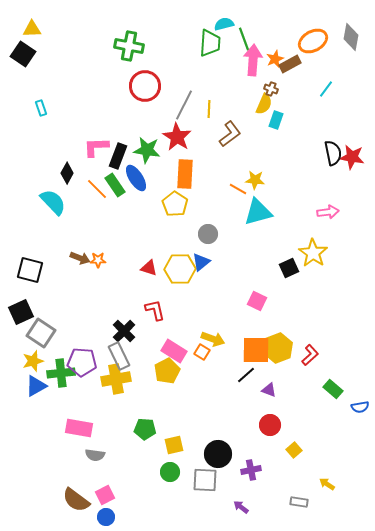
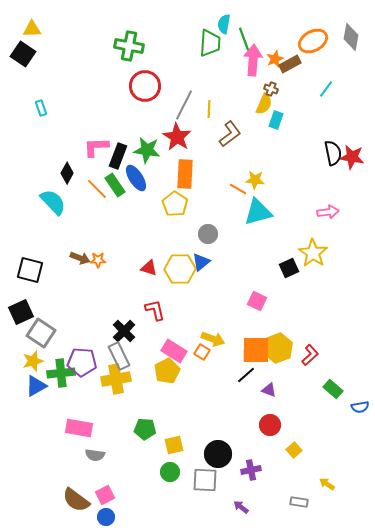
cyan semicircle at (224, 24): rotated 66 degrees counterclockwise
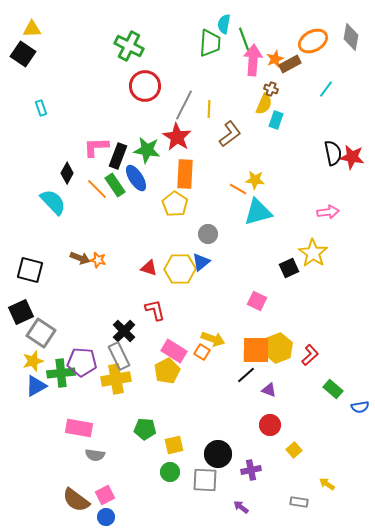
green cross at (129, 46): rotated 16 degrees clockwise
orange star at (98, 260): rotated 14 degrees clockwise
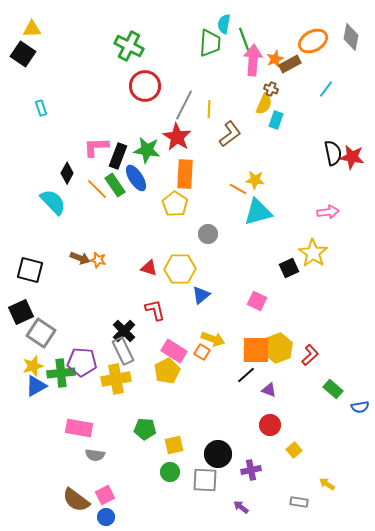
blue triangle at (201, 262): moved 33 px down
gray rectangle at (119, 356): moved 4 px right, 5 px up
yellow star at (33, 361): moved 5 px down
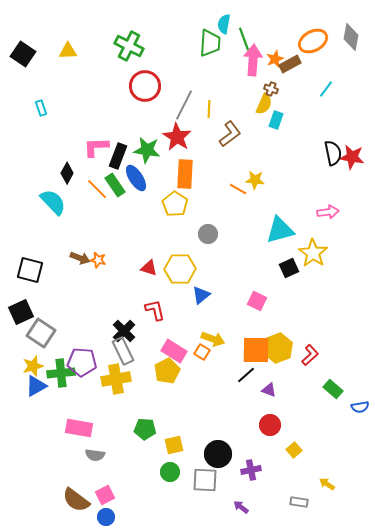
yellow triangle at (32, 29): moved 36 px right, 22 px down
cyan triangle at (258, 212): moved 22 px right, 18 px down
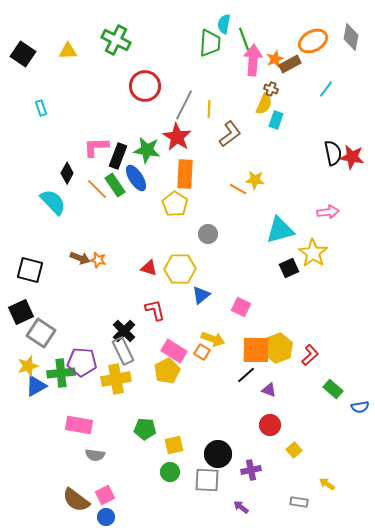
green cross at (129, 46): moved 13 px left, 6 px up
pink square at (257, 301): moved 16 px left, 6 px down
yellow star at (33, 366): moved 5 px left
pink rectangle at (79, 428): moved 3 px up
gray square at (205, 480): moved 2 px right
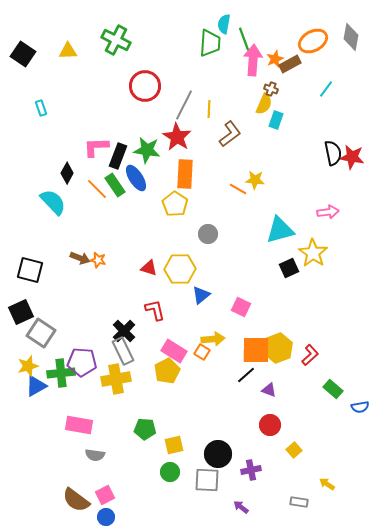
yellow arrow at (213, 339): rotated 25 degrees counterclockwise
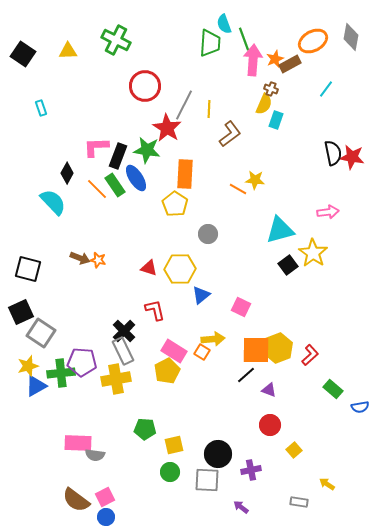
cyan semicircle at (224, 24): rotated 30 degrees counterclockwise
red star at (177, 137): moved 10 px left, 9 px up
black square at (289, 268): moved 1 px left, 3 px up; rotated 12 degrees counterclockwise
black square at (30, 270): moved 2 px left, 1 px up
pink rectangle at (79, 425): moved 1 px left, 18 px down; rotated 8 degrees counterclockwise
pink square at (105, 495): moved 2 px down
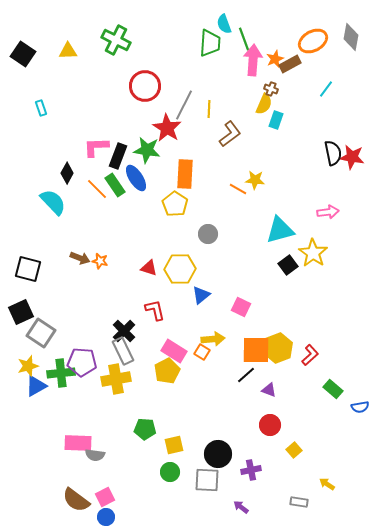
orange star at (98, 260): moved 2 px right, 1 px down
